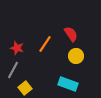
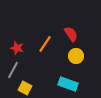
yellow square: rotated 24 degrees counterclockwise
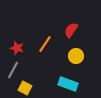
red semicircle: moved 4 px up; rotated 112 degrees counterclockwise
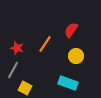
cyan rectangle: moved 1 px up
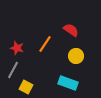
red semicircle: rotated 91 degrees clockwise
yellow square: moved 1 px right, 1 px up
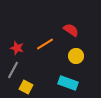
orange line: rotated 24 degrees clockwise
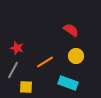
orange line: moved 18 px down
yellow square: rotated 24 degrees counterclockwise
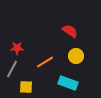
red semicircle: moved 1 px left, 1 px down
red star: rotated 16 degrees counterclockwise
gray line: moved 1 px left, 1 px up
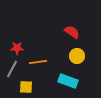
red semicircle: moved 2 px right, 1 px down
yellow circle: moved 1 px right
orange line: moved 7 px left; rotated 24 degrees clockwise
cyan rectangle: moved 2 px up
